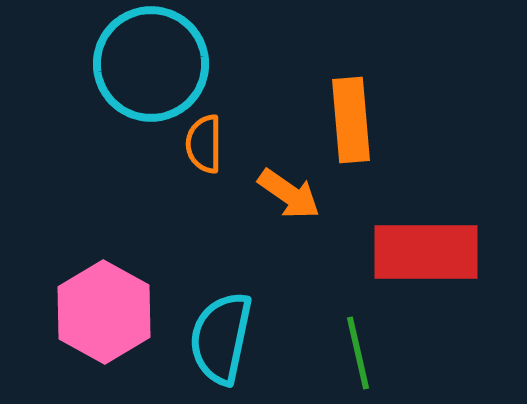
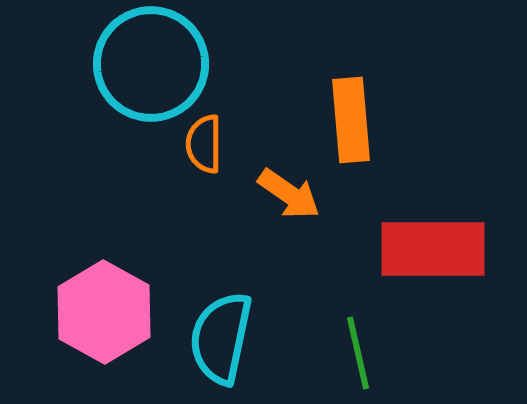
red rectangle: moved 7 px right, 3 px up
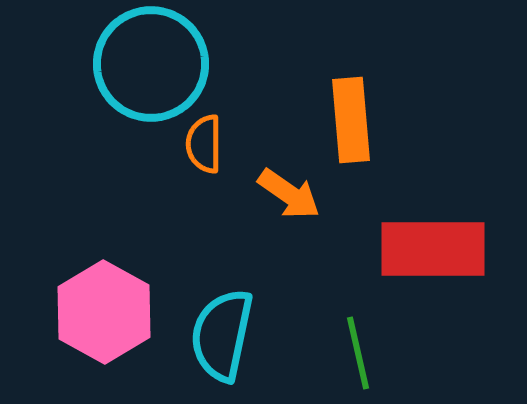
cyan semicircle: moved 1 px right, 3 px up
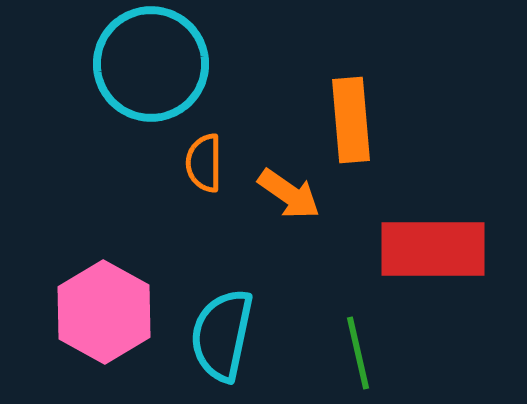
orange semicircle: moved 19 px down
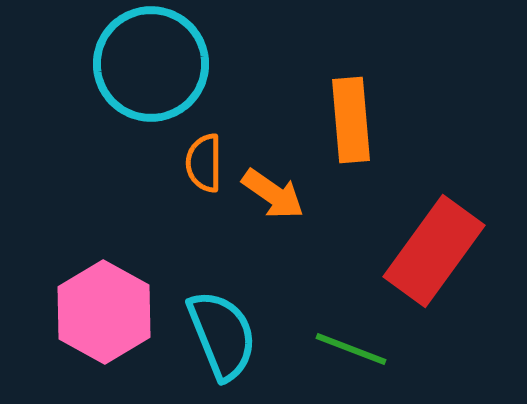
orange arrow: moved 16 px left
red rectangle: moved 1 px right, 2 px down; rotated 54 degrees counterclockwise
cyan semicircle: rotated 146 degrees clockwise
green line: moved 7 px left, 4 px up; rotated 56 degrees counterclockwise
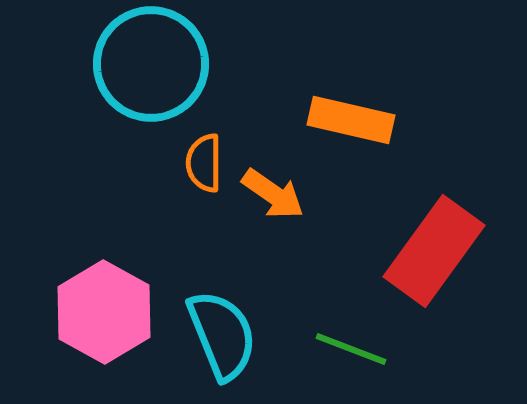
orange rectangle: rotated 72 degrees counterclockwise
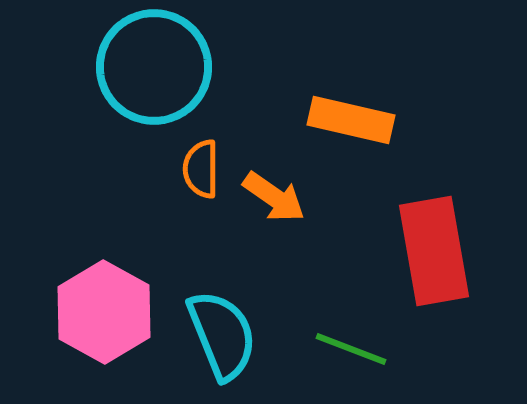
cyan circle: moved 3 px right, 3 px down
orange semicircle: moved 3 px left, 6 px down
orange arrow: moved 1 px right, 3 px down
red rectangle: rotated 46 degrees counterclockwise
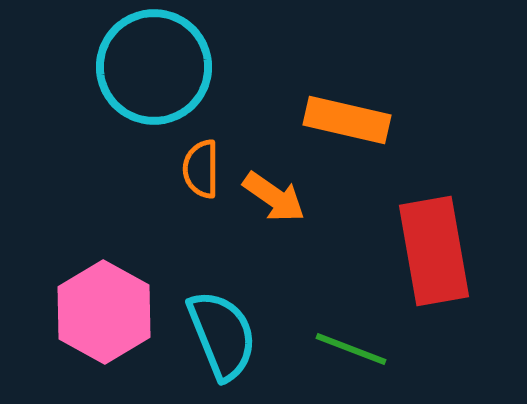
orange rectangle: moved 4 px left
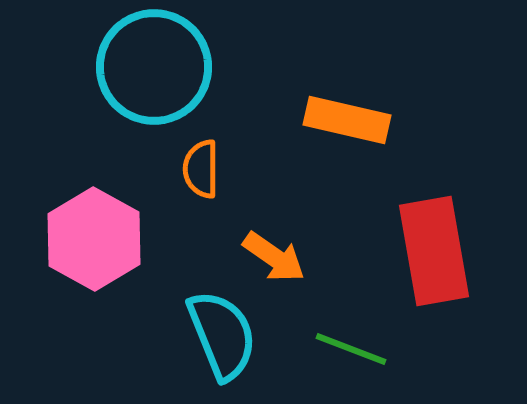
orange arrow: moved 60 px down
pink hexagon: moved 10 px left, 73 px up
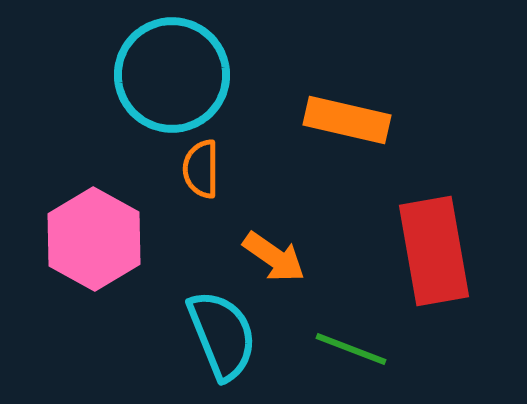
cyan circle: moved 18 px right, 8 px down
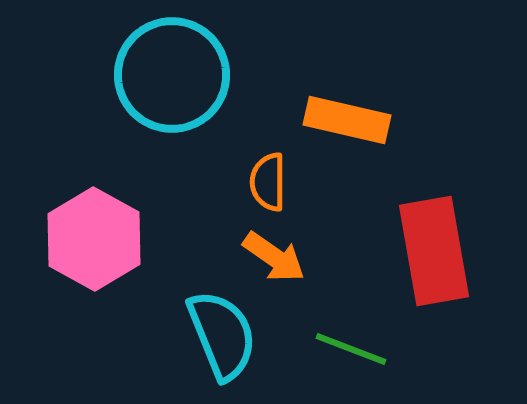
orange semicircle: moved 67 px right, 13 px down
